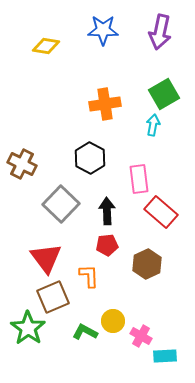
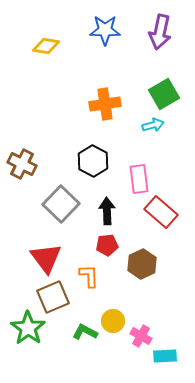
blue star: moved 2 px right
cyan arrow: rotated 65 degrees clockwise
black hexagon: moved 3 px right, 3 px down
brown hexagon: moved 5 px left
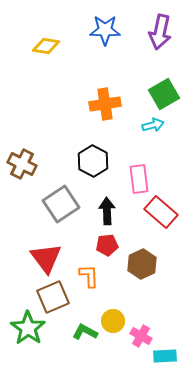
gray square: rotated 12 degrees clockwise
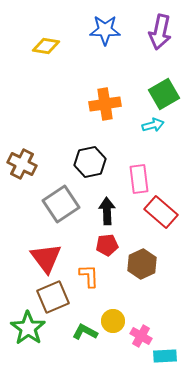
black hexagon: moved 3 px left, 1 px down; rotated 20 degrees clockwise
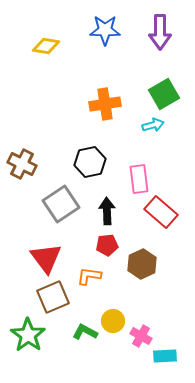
purple arrow: rotated 12 degrees counterclockwise
orange L-shape: rotated 80 degrees counterclockwise
green star: moved 7 px down
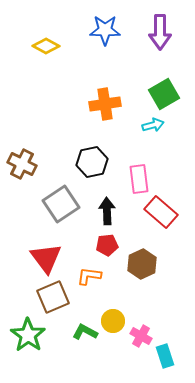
yellow diamond: rotated 20 degrees clockwise
black hexagon: moved 2 px right
cyan rectangle: rotated 75 degrees clockwise
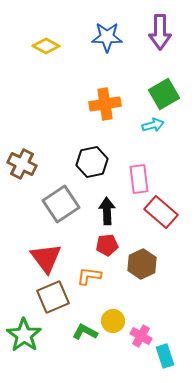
blue star: moved 2 px right, 7 px down
green star: moved 4 px left
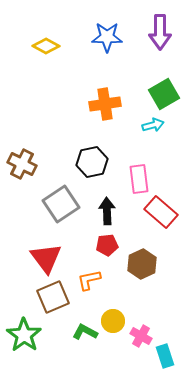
orange L-shape: moved 4 px down; rotated 20 degrees counterclockwise
